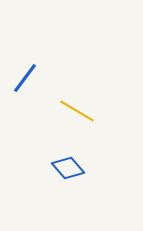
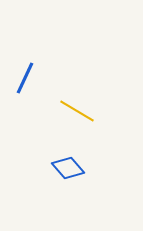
blue line: rotated 12 degrees counterclockwise
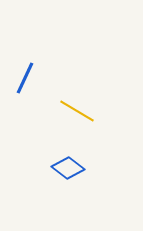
blue diamond: rotated 12 degrees counterclockwise
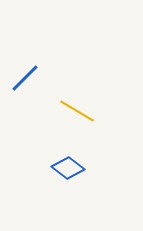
blue line: rotated 20 degrees clockwise
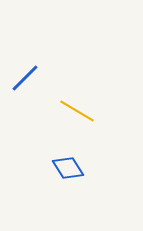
blue diamond: rotated 20 degrees clockwise
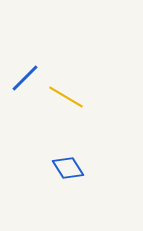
yellow line: moved 11 px left, 14 px up
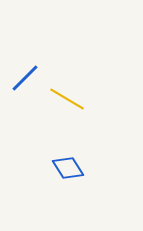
yellow line: moved 1 px right, 2 px down
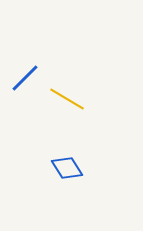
blue diamond: moved 1 px left
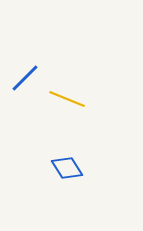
yellow line: rotated 9 degrees counterclockwise
